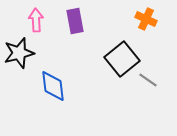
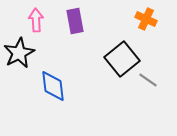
black star: rotated 12 degrees counterclockwise
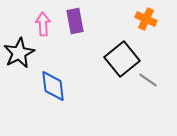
pink arrow: moved 7 px right, 4 px down
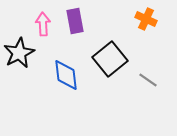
black square: moved 12 px left
blue diamond: moved 13 px right, 11 px up
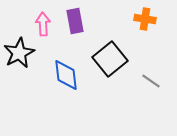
orange cross: moved 1 px left; rotated 15 degrees counterclockwise
gray line: moved 3 px right, 1 px down
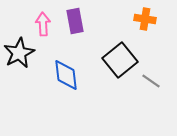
black square: moved 10 px right, 1 px down
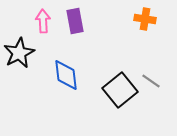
pink arrow: moved 3 px up
black square: moved 30 px down
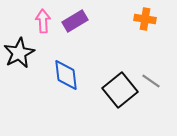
purple rectangle: rotated 70 degrees clockwise
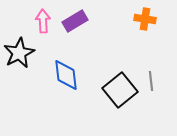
gray line: rotated 48 degrees clockwise
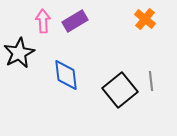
orange cross: rotated 30 degrees clockwise
